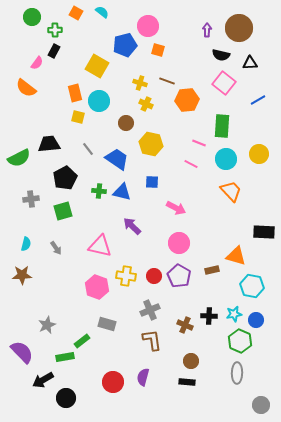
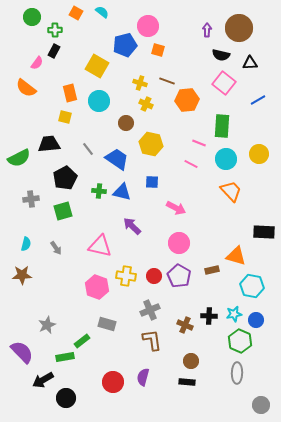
orange rectangle at (75, 93): moved 5 px left
yellow square at (78, 117): moved 13 px left
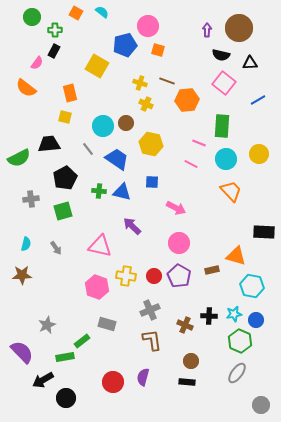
cyan circle at (99, 101): moved 4 px right, 25 px down
gray ellipse at (237, 373): rotated 35 degrees clockwise
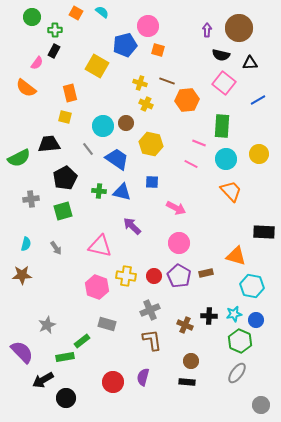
brown rectangle at (212, 270): moved 6 px left, 3 px down
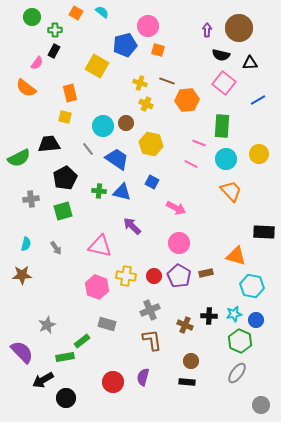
blue square at (152, 182): rotated 24 degrees clockwise
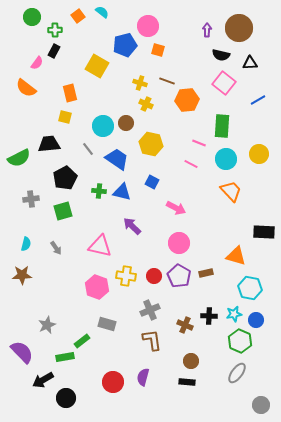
orange square at (76, 13): moved 2 px right, 3 px down; rotated 24 degrees clockwise
cyan hexagon at (252, 286): moved 2 px left, 2 px down
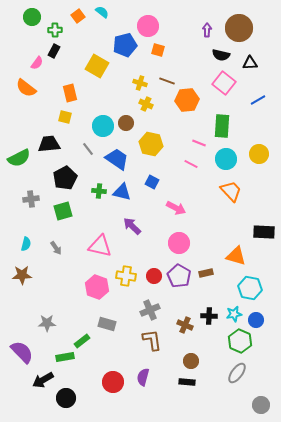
gray star at (47, 325): moved 2 px up; rotated 24 degrees clockwise
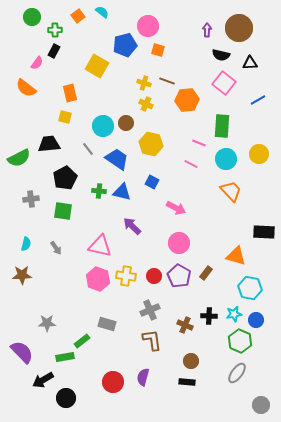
yellow cross at (140, 83): moved 4 px right
green square at (63, 211): rotated 24 degrees clockwise
brown rectangle at (206, 273): rotated 40 degrees counterclockwise
pink hexagon at (97, 287): moved 1 px right, 8 px up
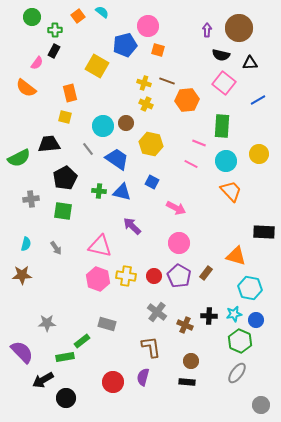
cyan circle at (226, 159): moved 2 px down
gray cross at (150, 310): moved 7 px right, 2 px down; rotated 30 degrees counterclockwise
brown L-shape at (152, 340): moved 1 px left, 7 px down
